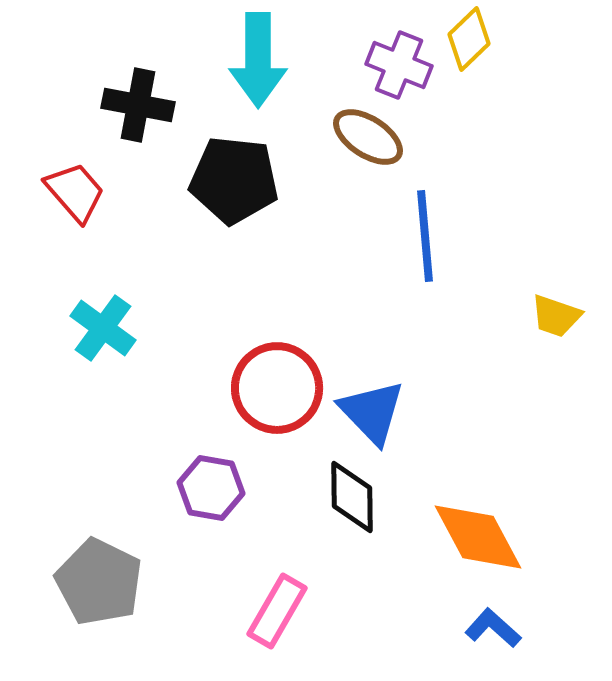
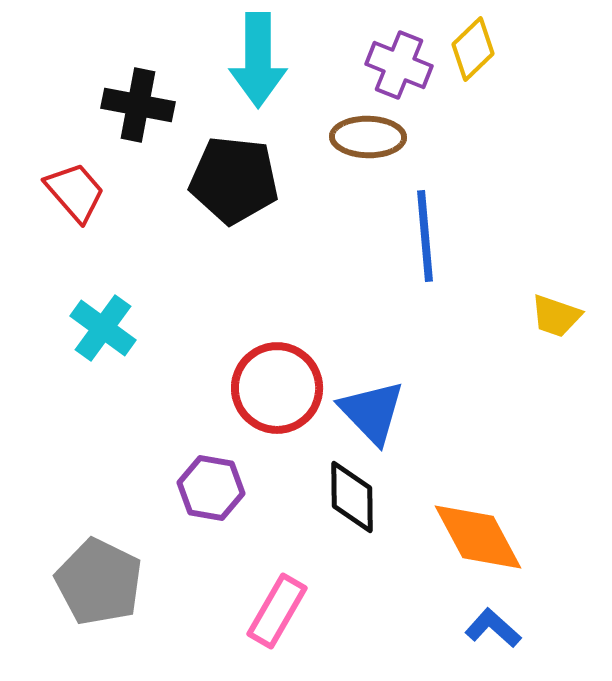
yellow diamond: moved 4 px right, 10 px down
brown ellipse: rotated 32 degrees counterclockwise
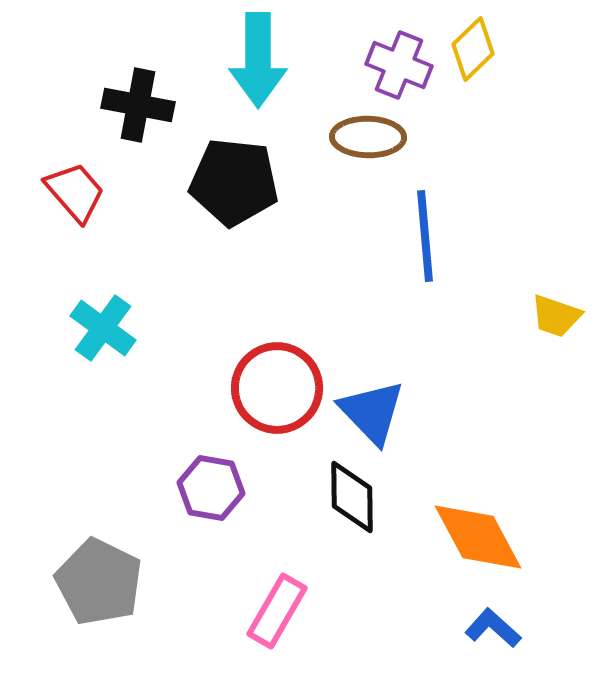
black pentagon: moved 2 px down
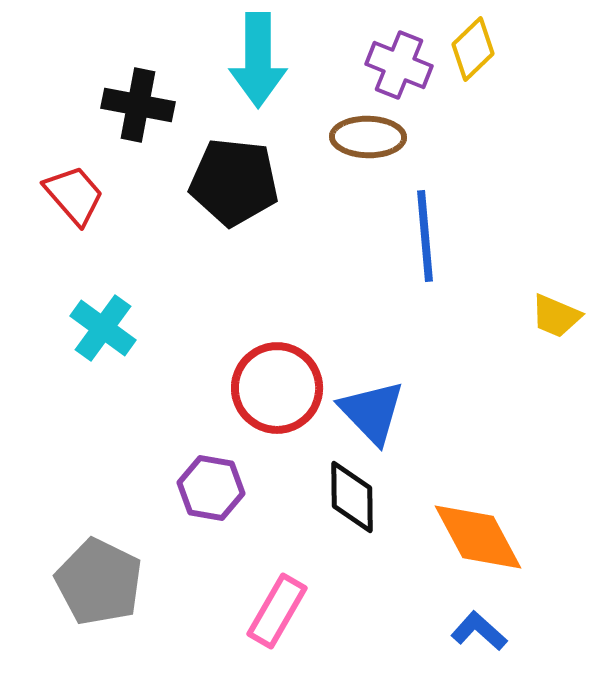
red trapezoid: moved 1 px left, 3 px down
yellow trapezoid: rotated 4 degrees clockwise
blue L-shape: moved 14 px left, 3 px down
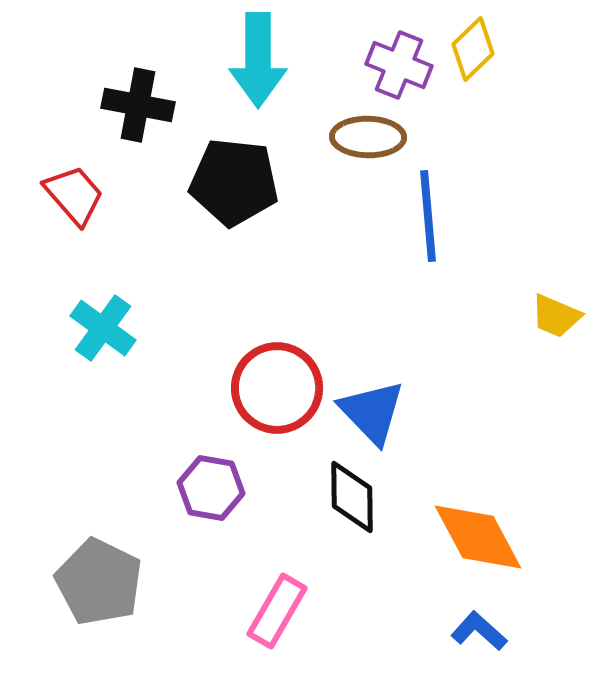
blue line: moved 3 px right, 20 px up
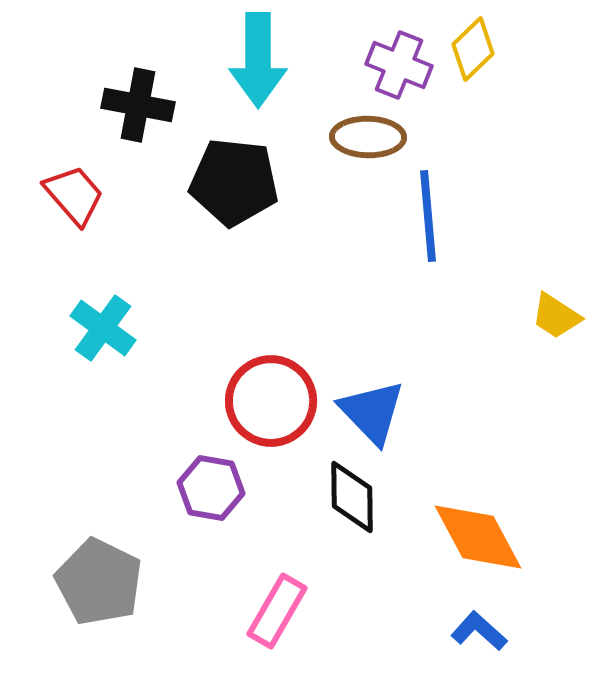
yellow trapezoid: rotated 10 degrees clockwise
red circle: moved 6 px left, 13 px down
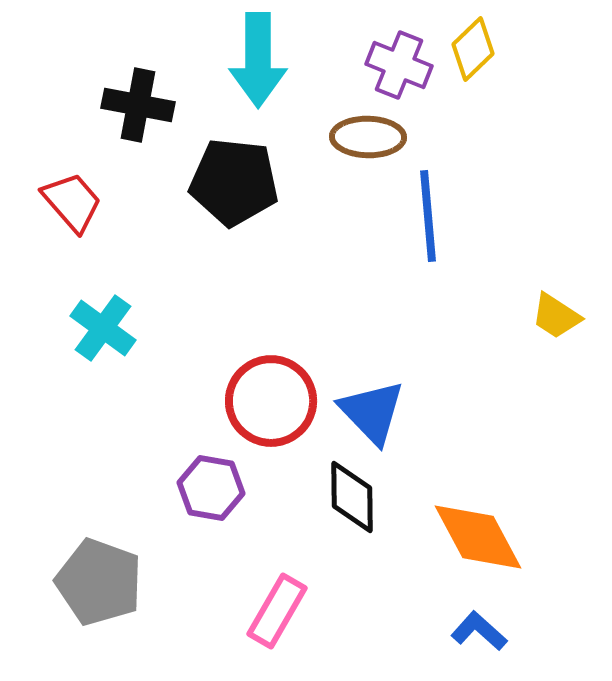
red trapezoid: moved 2 px left, 7 px down
gray pentagon: rotated 6 degrees counterclockwise
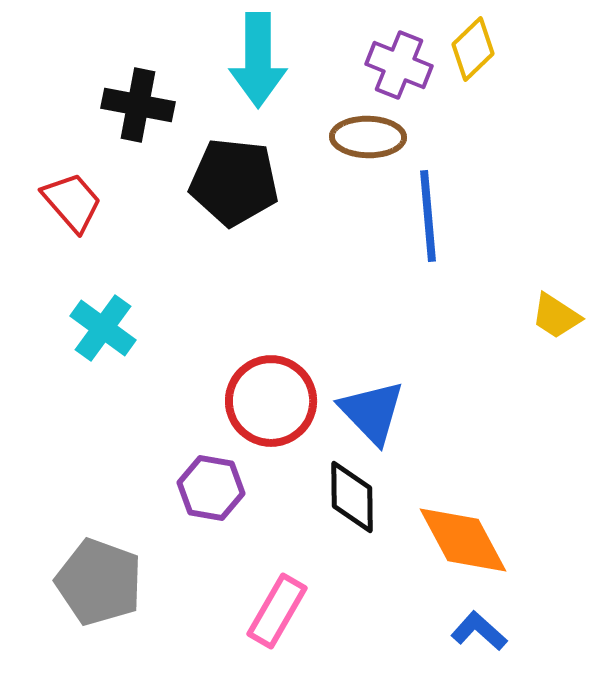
orange diamond: moved 15 px left, 3 px down
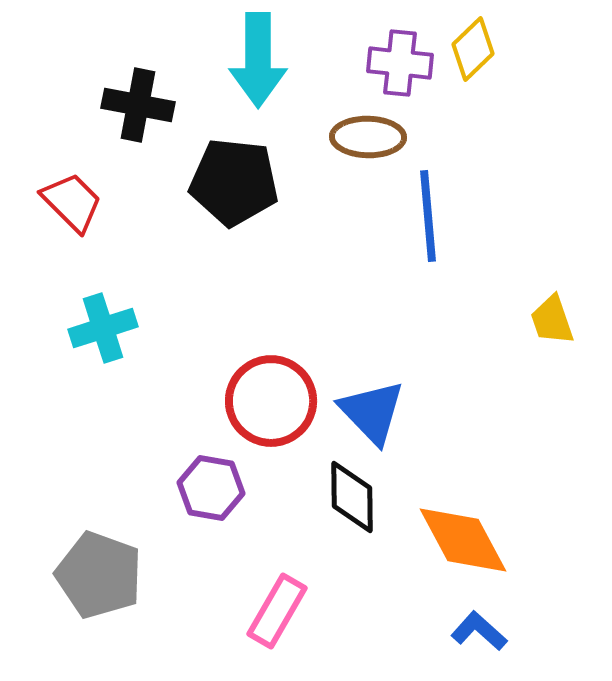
purple cross: moved 1 px right, 2 px up; rotated 16 degrees counterclockwise
red trapezoid: rotated 4 degrees counterclockwise
yellow trapezoid: moved 4 px left, 4 px down; rotated 38 degrees clockwise
cyan cross: rotated 36 degrees clockwise
gray pentagon: moved 7 px up
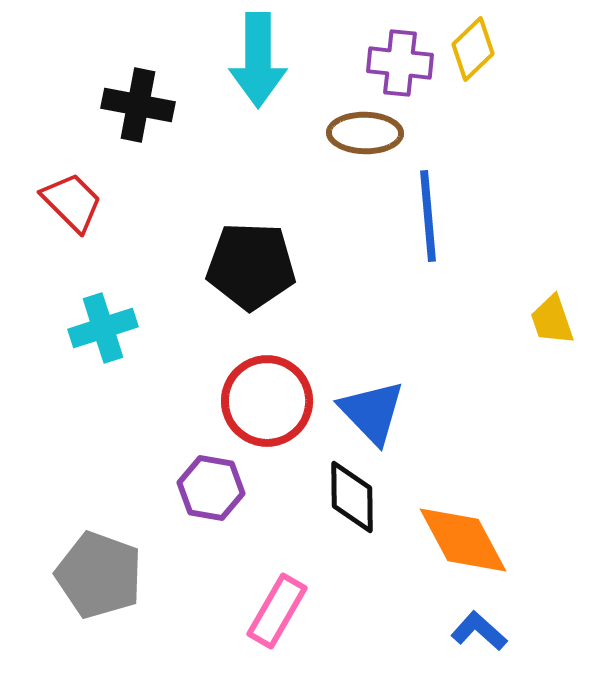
brown ellipse: moved 3 px left, 4 px up
black pentagon: moved 17 px right, 84 px down; rotated 4 degrees counterclockwise
red circle: moved 4 px left
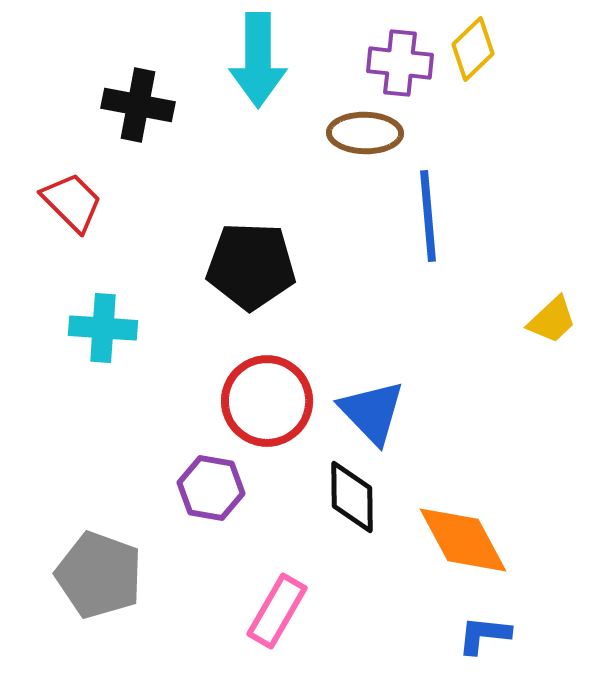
yellow trapezoid: rotated 114 degrees counterclockwise
cyan cross: rotated 22 degrees clockwise
blue L-shape: moved 5 px right, 4 px down; rotated 36 degrees counterclockwise
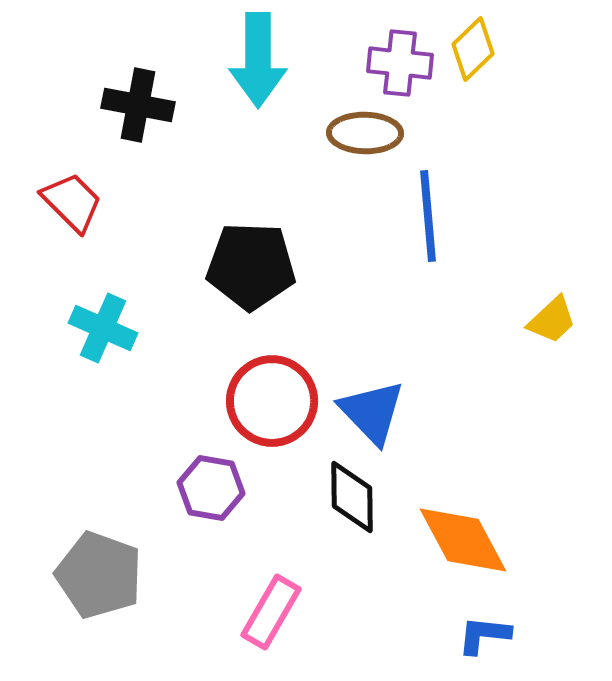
cyan cross: rotated 20 degrees clockwise
red circle: moved 5 px right
pink rectangle: moved 6 px left, 1 px down
